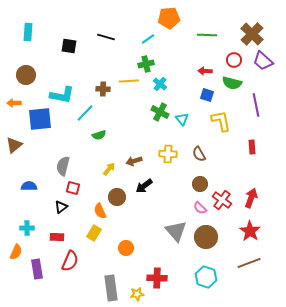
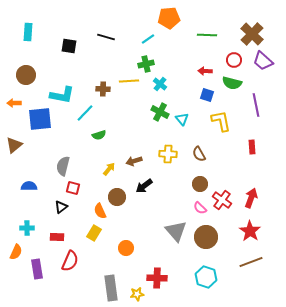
brown line at (249, 263): moved 2 px right, 1 px up
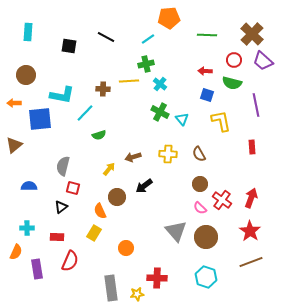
black line at (106, 37): rotated 12 degrees clockwise
brown arrow at (134, 161): moved 1 px left, 4 px up
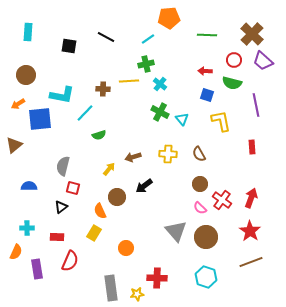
orange arrow at (14, 103): moved 4 px right, 1 px down; rotated 32 degrees counterclockwise
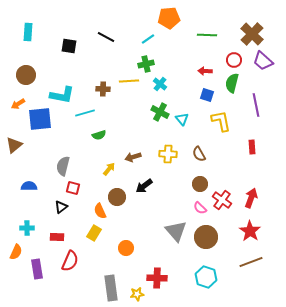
green semicircle at (232, 83): rotated 90 degrees clockwise
cyan line at (85, 113): rotated 30 degrees clockwise
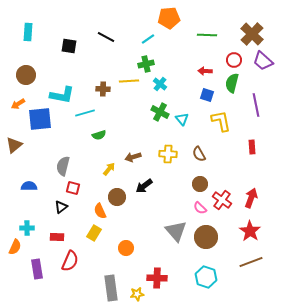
orange semicircle at (16, 252): moved 1 px left, 5 px up
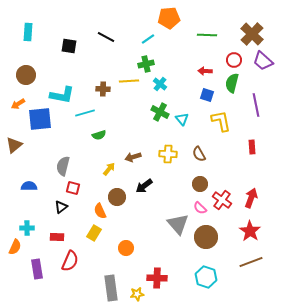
gray triangle at (176, 231): moved 2 px right, 7 px up
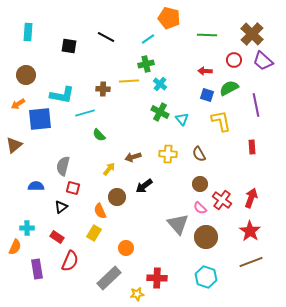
orange pentagon at (169, 18): rotated 20 degrees clockwise
green semicircle at (232, 83): moved 3 px left, 5 px down; rotated 48 degrees clockwise
green semicircle at (99, 135): rotated 64 degrees clockwise
blue semicircle at (29, 186): moved 7 px right
red rectangle at (57, 237): rotated 32 degrees clockwise
gray rectangle at (111, 288): moved 2 px left, 10 px up; rotated 55 degrees clockwise
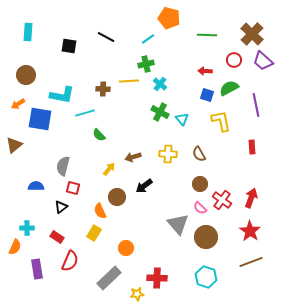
blue square at (40, 119): rotated 15 degrees clockwise
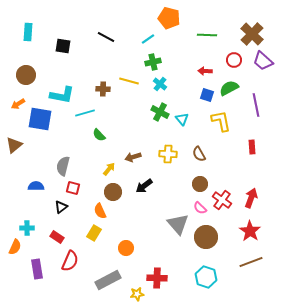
black square at (69, 46): moved 6 px left
green cross at (146, 64): moved 7 px right, 2 px up
yellow line at (129, 81): rotated 18 degrees clockwise
brown circle at (117, 197): moved 4 px left, 5 px up
gray rectangle at (109, 278): moved 1 px left, 2 px down; rotated 15 degrees clockwise
